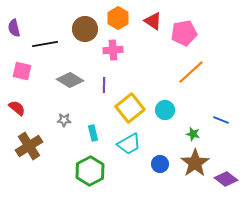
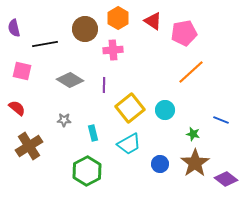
green hexagon: moved 3 px left
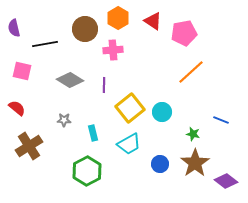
cyan circle: moved 3 px left, 2 px down
purple diamond: moved 2 px down
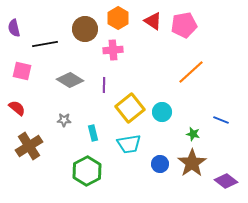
pink pentagon: moved 8 px up
cyan trapezoid: rotated 20 degrees clockwise
brown star: moved 3 px left
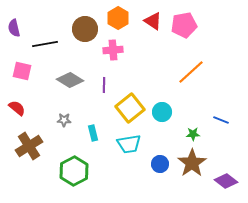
green star: rotated 16 degrees counterclockwise
green hexagon: moved 13 px left
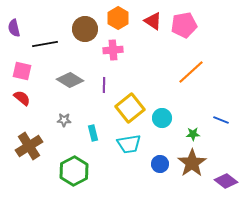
red semicircle: moved 5 px right, 10 px up
cyan circle: moved 6 px down
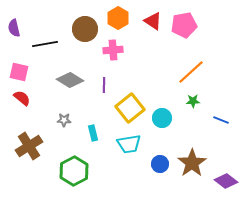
pink square: moved 3 px left, 1 px down
green star: moved 33 px up
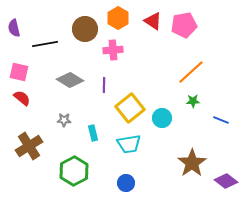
blue circle: moved 34 px left, 19 px down
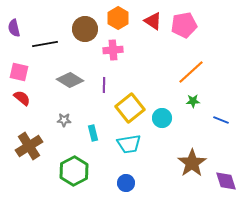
purple diamond: rotated 35 degrees clockwise
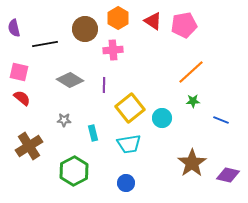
purple diamond: moved 2 px right, 6 px up; rotated 60 degrees counterclockwise
